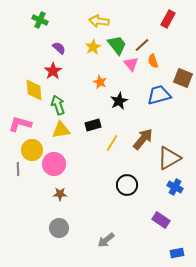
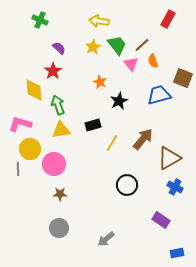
yellow circle: moved 2 px left, 1 px up
gray arrow: moved 1 px up
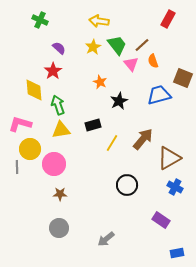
gray line: moved 1 px left, 2 px up
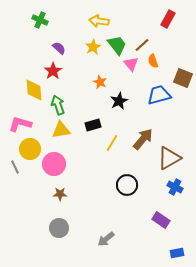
gray line: moved 2 px left; rotated 24 degrees counterclockwise
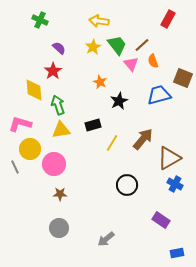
blue cross: moved 3 px up
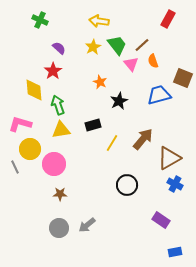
gray arrow: moved 19 px left, 14 px up
blue rectangle: moved 2 px left, 1 px up
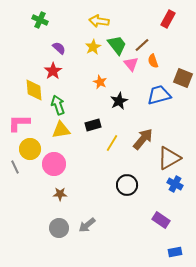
pink L-shape: moved 1 px left, 1 px up; rotated 15 degrees counterclockwise
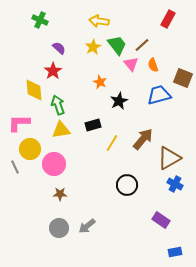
orange semicircle: moved 4 px down
gray arrow: moved 1 px down
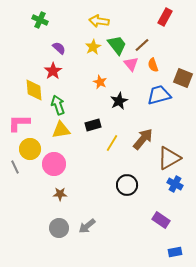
red rectangle: moved 3 px left, 2 px up
